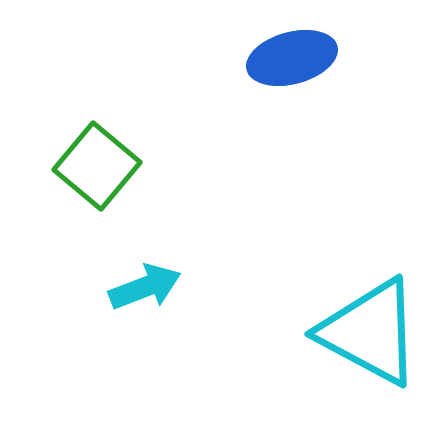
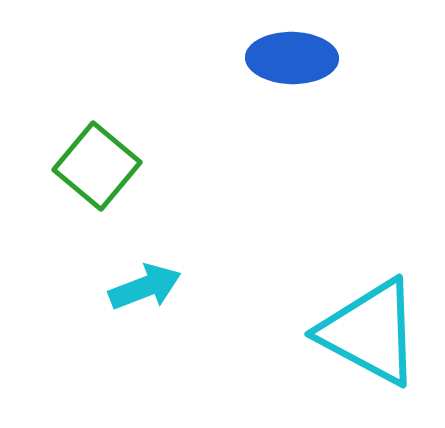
blue ellipse: rotated 16 degrees clockwise
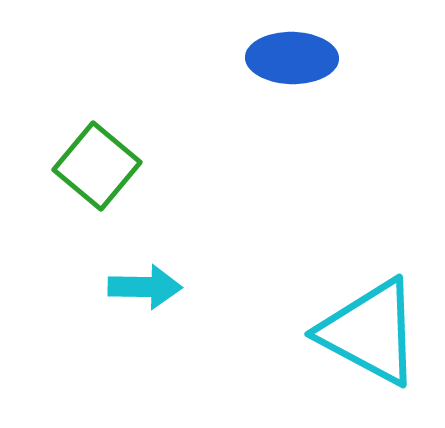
cyan arrow: rotated 22 degrees clockwise
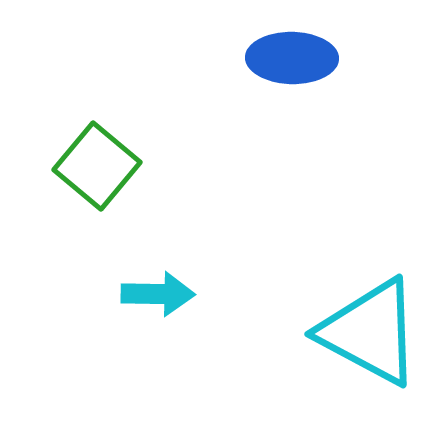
cyan arrow: moved 13 px right, 7 px down
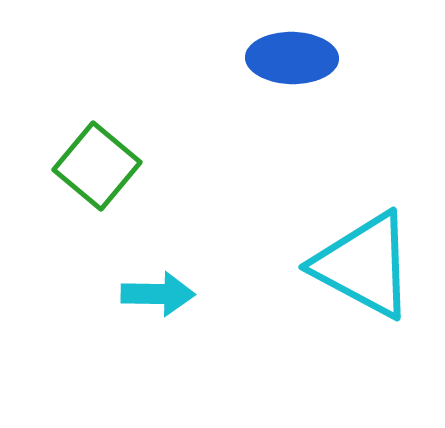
cyan triangle: moved 6 px left, 67 px up
